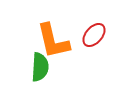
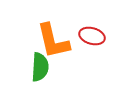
red ellipse: moved 2 px left, 1 px down; rotated 65 degrees clockwise
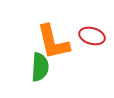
orange L-shape: moved 1 px down
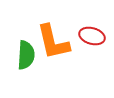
green semicircle: moved 14 px left, 12 px up
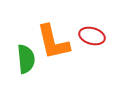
green semicircle: moved 4 px down; rotated 8 degrees counterclockwise
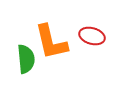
orange L-shape: moved 2 px left
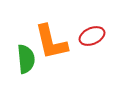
red ellipse: rotated 40 degrees counterclockwise
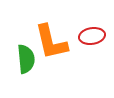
red ellipse: rotated 15 degrees clockwise
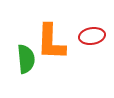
orange L-shape: rotated 15 degrees clockwise
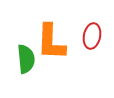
red ellipse: rotated 70 degrees counterclockwise
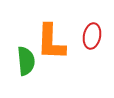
green semicircle: moved 2 px down
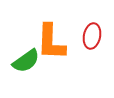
green semicircle: rotated 60 degrees clockwise
